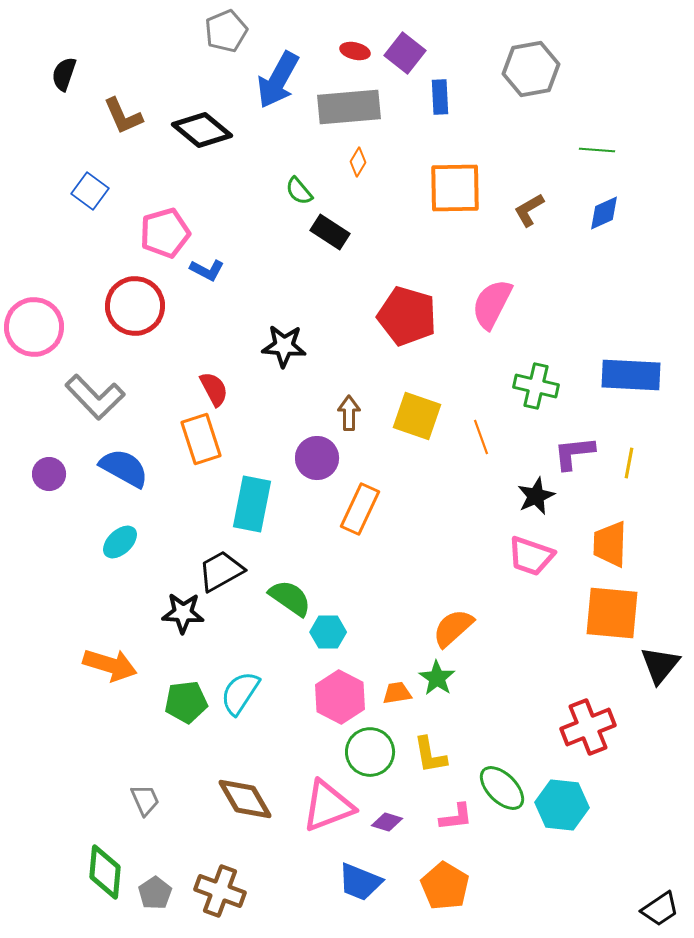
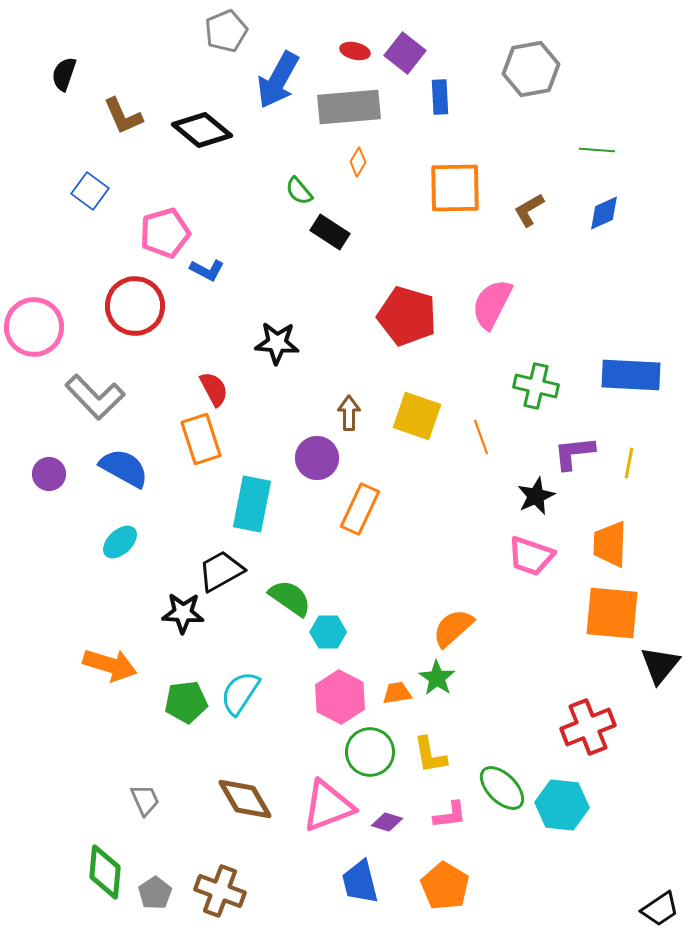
black star at (284, 346): moved 7 px left, 3 px up
pink L-shape at (456, 817): moved 6 px left, 2 px up
blue trapezoid at (360, 882): rotated 54 degrees clockwise
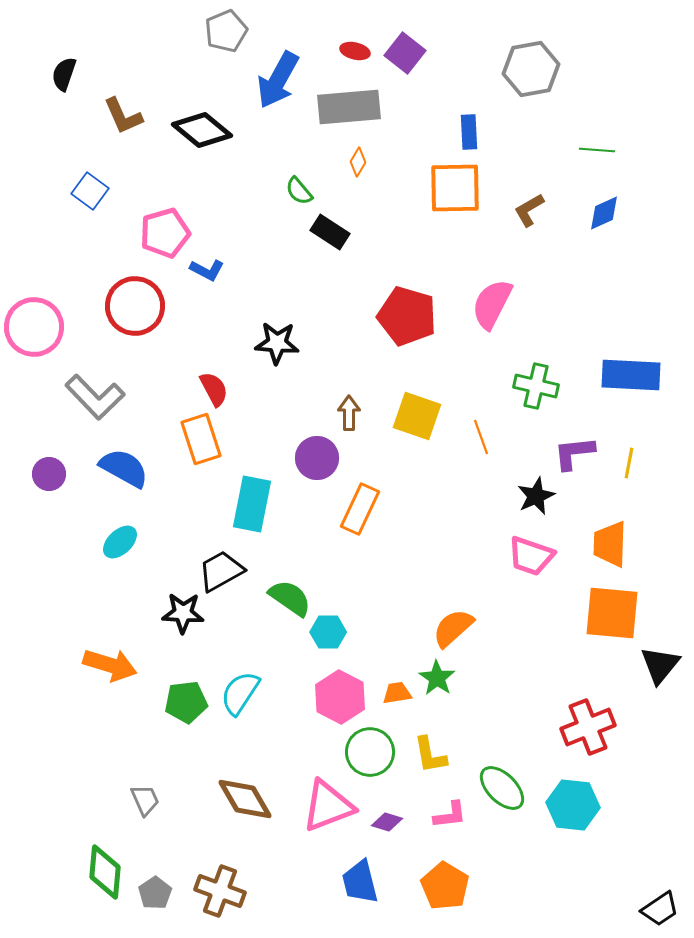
blue rectangle at (440, 97): moved 29 px right, 35 px down
cyan hexagon at (562, 805): moved 11 px right
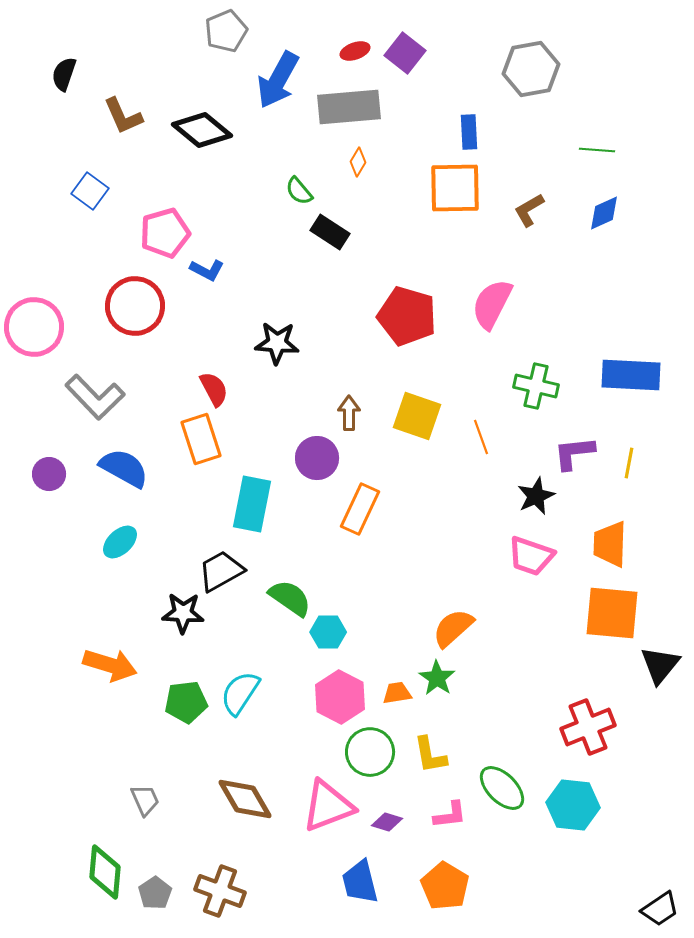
red ellipse at (355, 51): rotated 32 degrees counterclockwise
